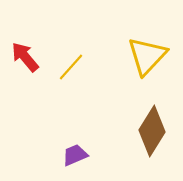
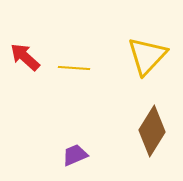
red arrow: rotated 8 degrees counterclockwise
yellow line: moved 3 px right, 1 px down; rotated 52 degrees clockwise
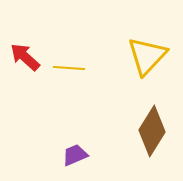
yellow line: moved 5 px left
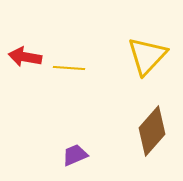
red arrow: rotated 32 degrees counterclockwise
brown diamond: rotated 9 degrees clockwise
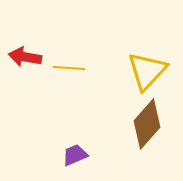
yellow triangle: moved 15 px down
brown diamond: moved 5 px left, 7 px up
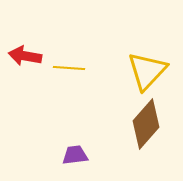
red arrow: moved 1 px up
brown diamond: moved 1 px left
purple trapezoid: rotated 16 degrees clockwise
